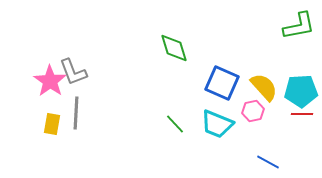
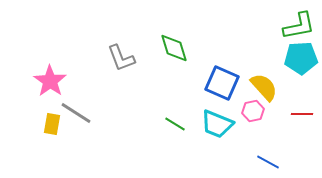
gray L-shape: moved 48 px right, 14 px up
cyan pentagon: moved 33 px up
gray line: rotated 60 degrees counterclockwise
green line: rotated 15 degrees counterclockwise
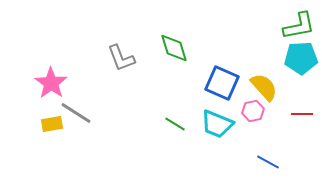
pink star: moved 1 px right, 2 px down
yellow rectangle: rotated 70 degrees clockwise
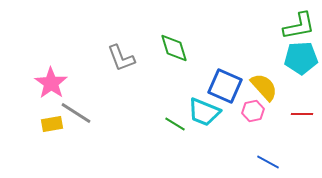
blue square: moved 3 px right, 3 px down
cyan trapezoid: moved 13 px left, 12 px up
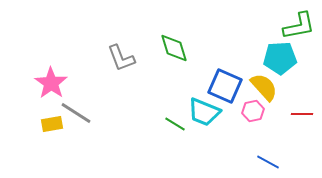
cyan pentagon: moved 21 px left
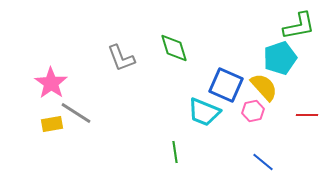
cyan pentagon: rotated 16 degrees counterclockwise
blue square: moved 1 px right, 1 px up
red line: moved 5 px right, 1 px down
green line: moved 28 px down; rotated 50 degrees clockwise
blue line: moved 5 px left; rotated 10 degrees clockwise
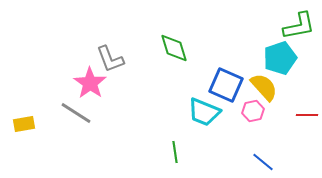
gray L-shape: moved 11 px left, 1 px down
pink star: moved 39 px right
yellow rectangle: moved 28 px left
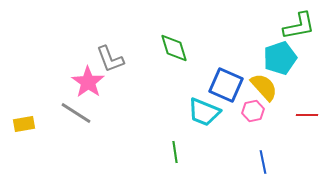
pink star: moved 2 px left, 1 px up
blue line: rotated 40 degrees clockwise
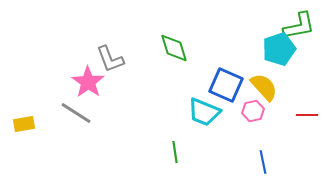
cyan pentagon: moved 1 px left, 9 px up
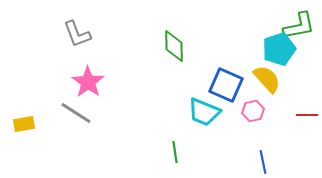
green diamond: moved 2 px up; rotated 16 degrees clockwise
gray L-shape: moved 33 px left, 25 px up
yellow semicircle: moved 3 px right, 8 px up
